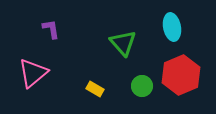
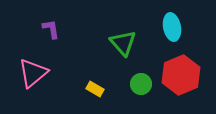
green circle: moved 1 px left, 2 px up
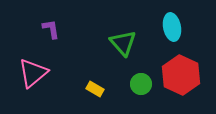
red hexagon: rotated 12 degrees counterclockwise
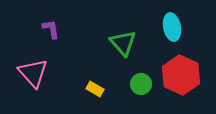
pink triangle: rotated 32 degrees counterclockwise
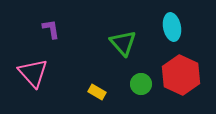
yellow rectangle: moved 2 px right, 3 px down
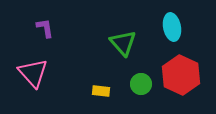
purple L-shape: moved 6 px left, 1 px up
yellow rectangle: moved 4 px right, 1 px up; rotated 24 degrees counterclockwise
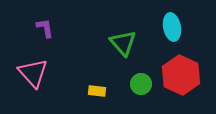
yellow rectangle: moved 4 px left
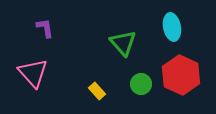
yellow rectangle: rotated 42 degrees clockwise
